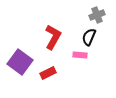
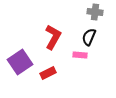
gray cross: moved 2 px left, 3 px up; rotated 28 degrees clockwise
purple square: rotated 20 degrees clockwise
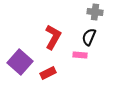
purple square: rotated 15 degrees counterclockwise
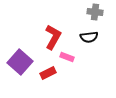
black semicircle: rotated 120 degrees counterclockwise
pink rectangle: moved 13 px left, 2 px down; rotated 16 degrees clockwise
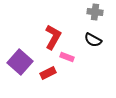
black semicircle: moved 4 px right, 3 px down; rotated 36 degrees clockwise
